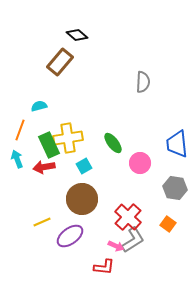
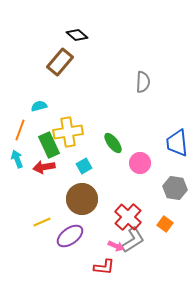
yellow cross: moved 6 px up
blue trapezoid: moved 1 px up
orange square: moved 3 px left
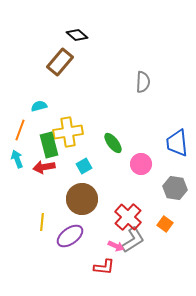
green rectangle: rotated 10 degrees clockwise
pink circle: moved 1 px right, 1 px down
yellow line: rotated 60 degrees counterclockwise
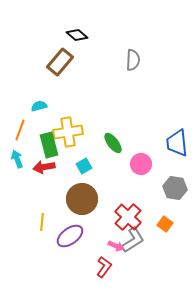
gray semicircle: moved 10 px left, 22 px up
red L-shape: rotated 60 degrees counterclockwise
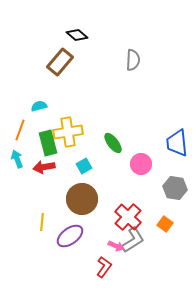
green rectangle: moved 1 px left, 2 px up
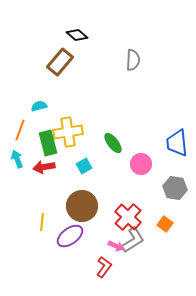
brown circle: moved 7 px down
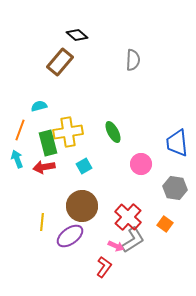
green ellipse: moved 11 px up; rotated 10 degrees clockwise
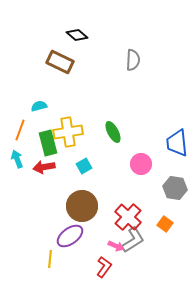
brown rectangle: rotated 76 degrees clockwise
yellow line: moved 8 px right, 37 px down
